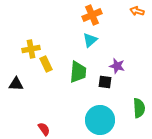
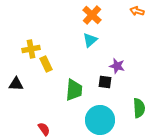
orange cross: rotated 24 degrees counterclockwise
green trapezoid: moved 4 px left, 18 px down
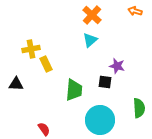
orange arrow: moved 2 px left
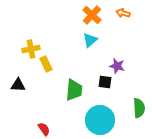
orange arrow: moved 12 px left, 2 px down
black triangle: moved 2 px right, 1 px down
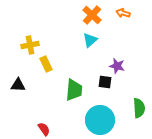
yellow cross: moved 1 px left, 4 px up
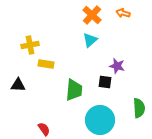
yellow rectangle: rotated 56 degrees counterclockwise
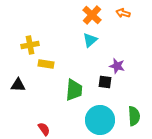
green semicircle: moved 5 px left, 8 px down
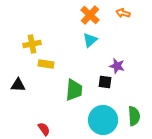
orange cross: moved 2 px left
yellow cross: moved 2 px right, 1 px up
cyan circle: moved 3 px right
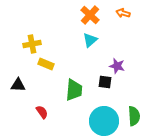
yellow rectangle: rotated 14 degrees clockwise
cyan circle: moved 1 px right, 1 px down
red semicircle: moved 2 px left, 17 px up
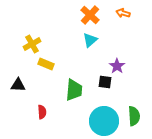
yellow cross: rotated 18 degrees counterclockwise
purple star: rotated 21 degrees clockwise
red semicircle: rotated 32 degrees clockwise
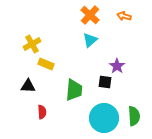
orange arrow: moved 1 px right, 3 px down
black triangle: moved 10 px right, 1 px down
cyan circle: moved 3 px up
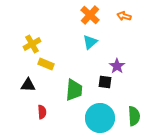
cyan triangle: moved 2 px down
black triangle: moved 1 px up
cyan circle: moved 4 px left
